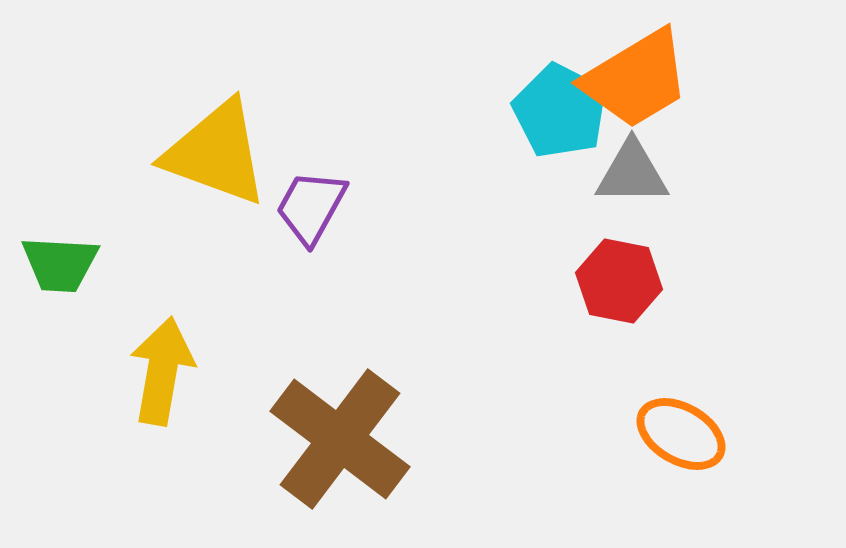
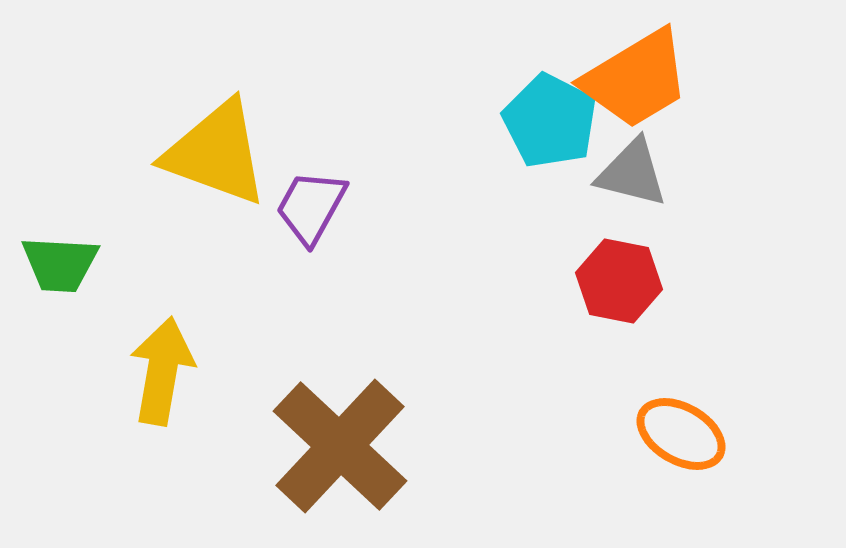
cyan pentagon: moved 10 px left, 10 px down
gray triangle: rotated 14 degrees clockwise
brown cross: moved 7 px down; rotated 6 degrees clockwise
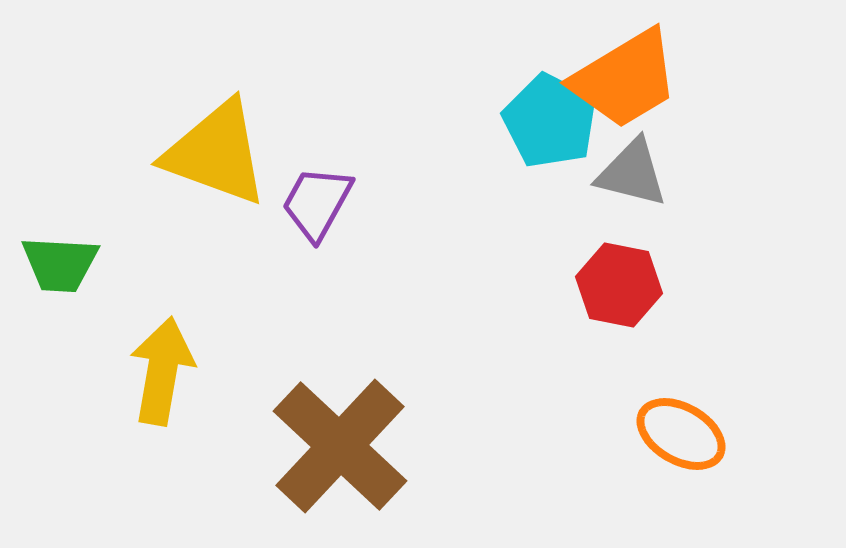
orange trapezoid: moved 11 px left
purple trapezoid: moved 6 px right, 4 px up
red hexagon: moved 4 px down
